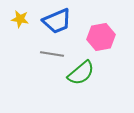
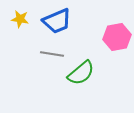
pink hexagon: moved 16 px right
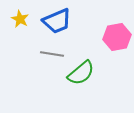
yellow star: rotated 18 degrees clockwise
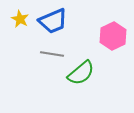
blue trapezoid: moved 4 px left
pink hexagon: moved 4 px left, 1 px up; rotated 16 degrees counterclockwise
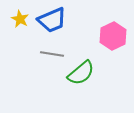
blue trapezoid: moved 1 px left, 1 px up
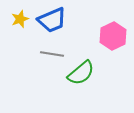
yellow star: rotated 24 degrees clockwise
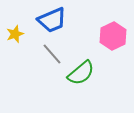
yellow star: moved 5 px left, 15 px down
gray line: rotated 40 degrees clockwise
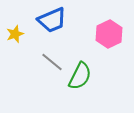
pink hexagon: moved 4 px left, 2 px up
gray line: moved 8 px down; rotated 10 degrees counterclockwise
green semicircle: moved 1 px left, 3 px down; rotated 24 degrees counterclockwise
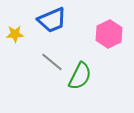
yellow star: rotated 18 degrees clockwise
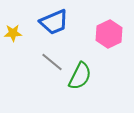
blue trapezoid: moved 2 px right, 2 px down
yellow star: moved 2 px left, 1 px up
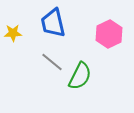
blue trapezoid: moved 1 px left, 1 px down; rotated 100 degrees clockwise
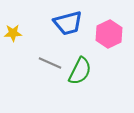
blue trapezoid: moved 15 px right; rotated 92 degrees counterclockwise
gray line: moved 2 px left, 1 px down; rotated 15 degrees counterclockwise
green semicircle: moved 5 px up
